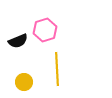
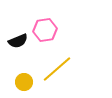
pink hexagon: rotated 10 degrees clockwise
yellow line: rotated 52 degrees clockwise
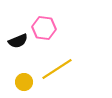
pink hexagon: moved 1 px left, 2 px up; rotated 15 degrees clockwise
yellow line: rotated 8 degrees clockwise
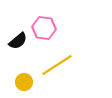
black semicircle: rotated 18 degrees counterclockwise
yellow line: moved 4 px up
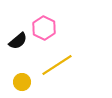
pink hexagon: rotated 20 degrees clockwise
yellow circle: moved 2 px left
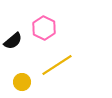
black semicircle: moved 5 px left
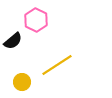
pink hexagon: moved 8 px left, 8 px up
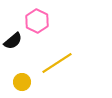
pink hexagon: moved 1 px right, 1 px down
yellow line: moved 2 px up
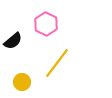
pink hexagon: moved 9 px right, 3 px down
yellow line: rotated 20 degrees counterclockwise
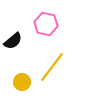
pink hexagon: rotated 15 degrees counterclockwise
yellow line: moved 5 px left, 4 px down
